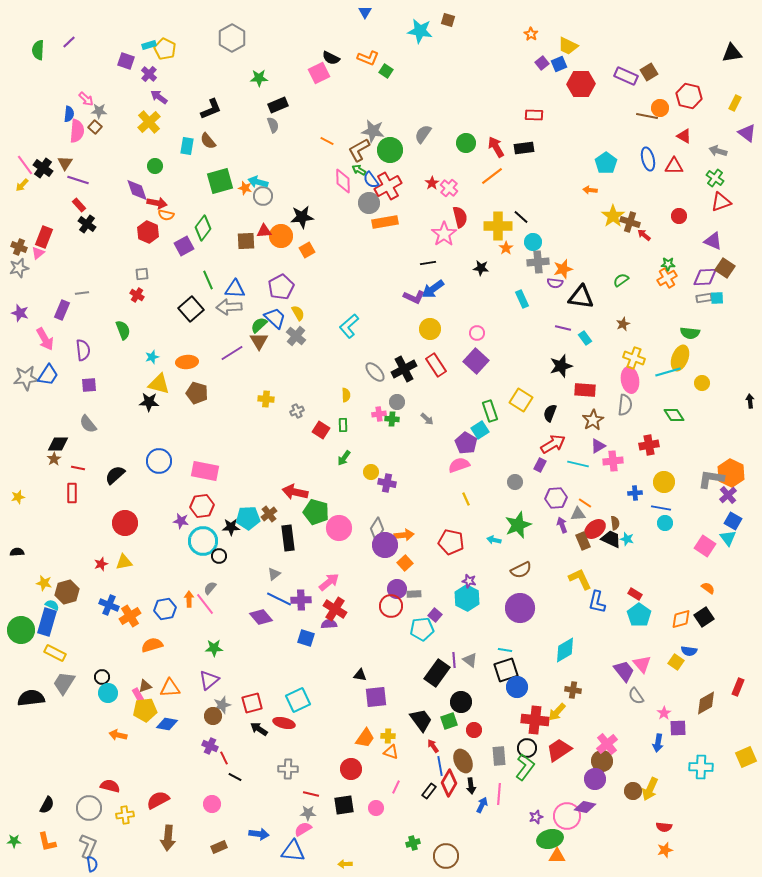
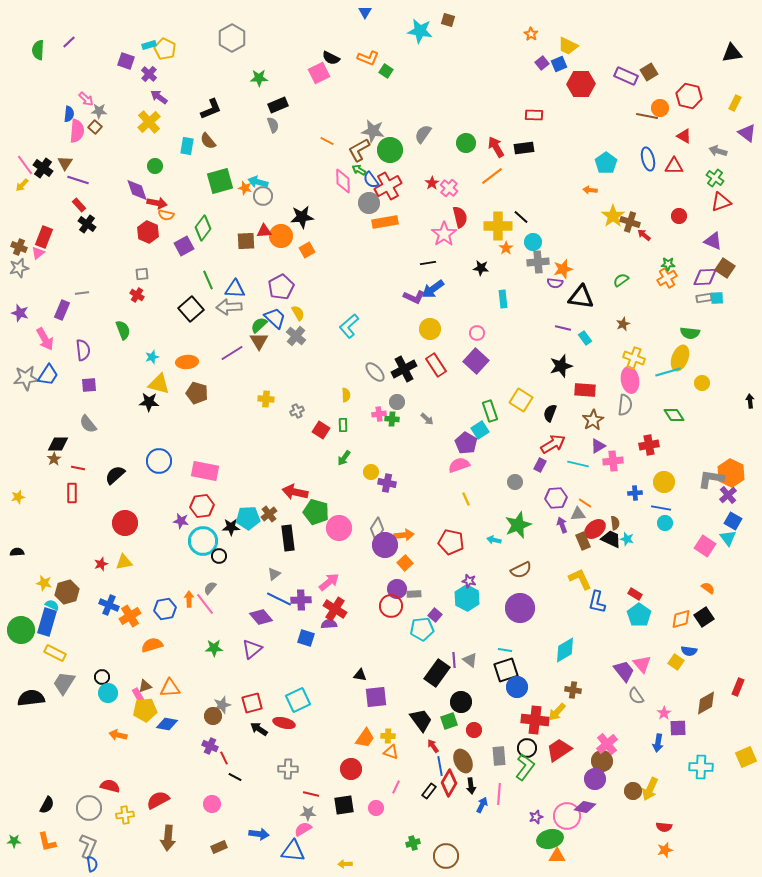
cyan rectangle at (522, 299): moved 19 px left; rotated 18 degrees clockwise
purple triangle at (209, 680): moved 43 px right, 31 px up
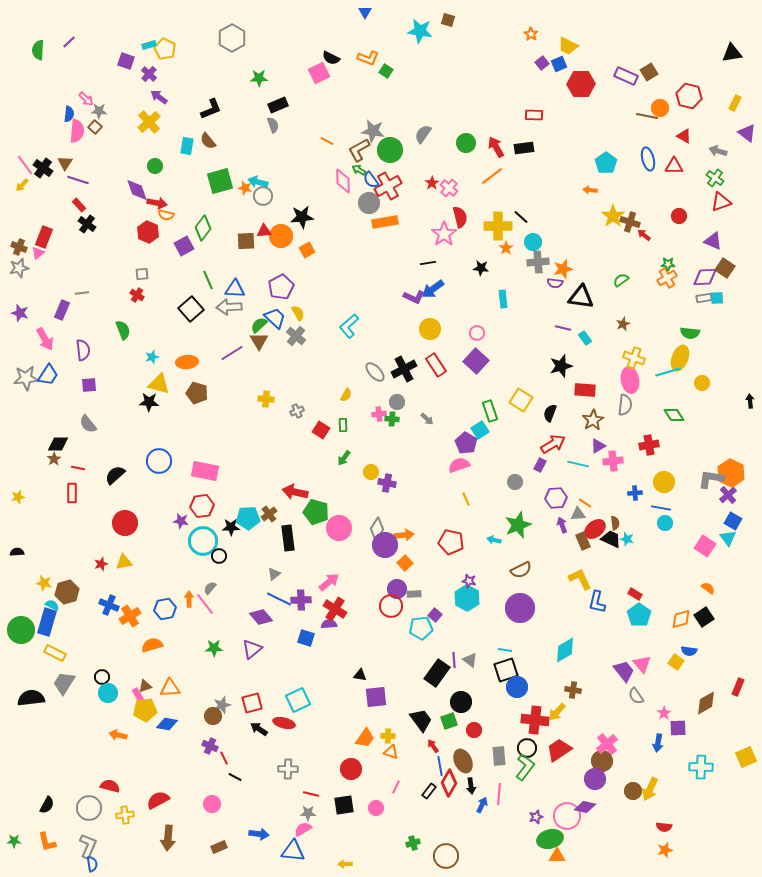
yellow semicircle at (346, 395): rotated 32 degrees clockwise
cyan pentagon at (422, 629): moved 1 px left, 1 px up
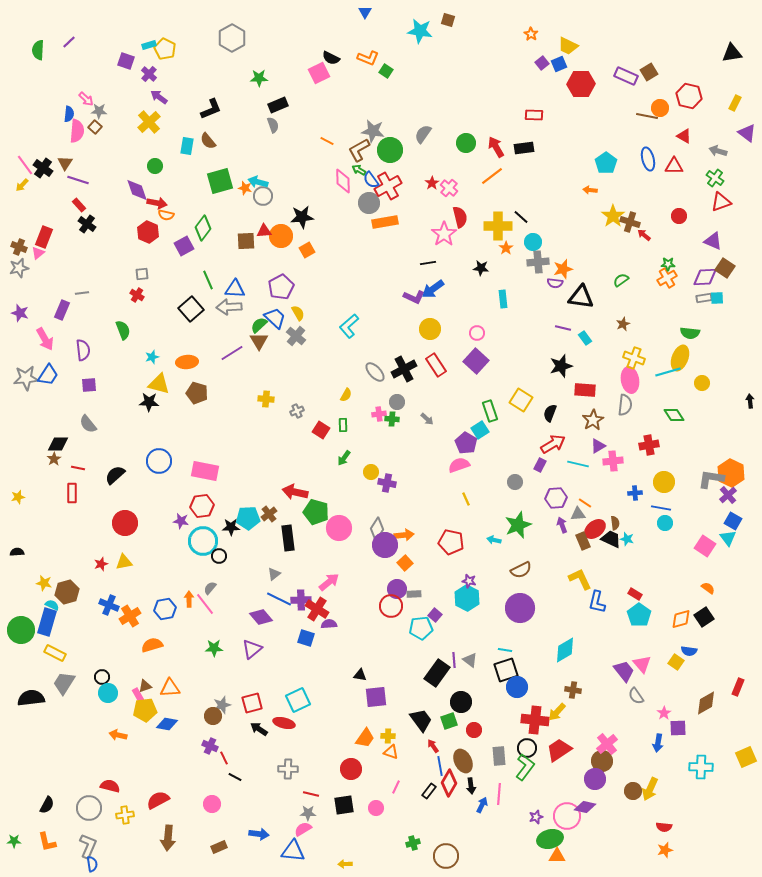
red cross at (335, 609): moved 18 px left
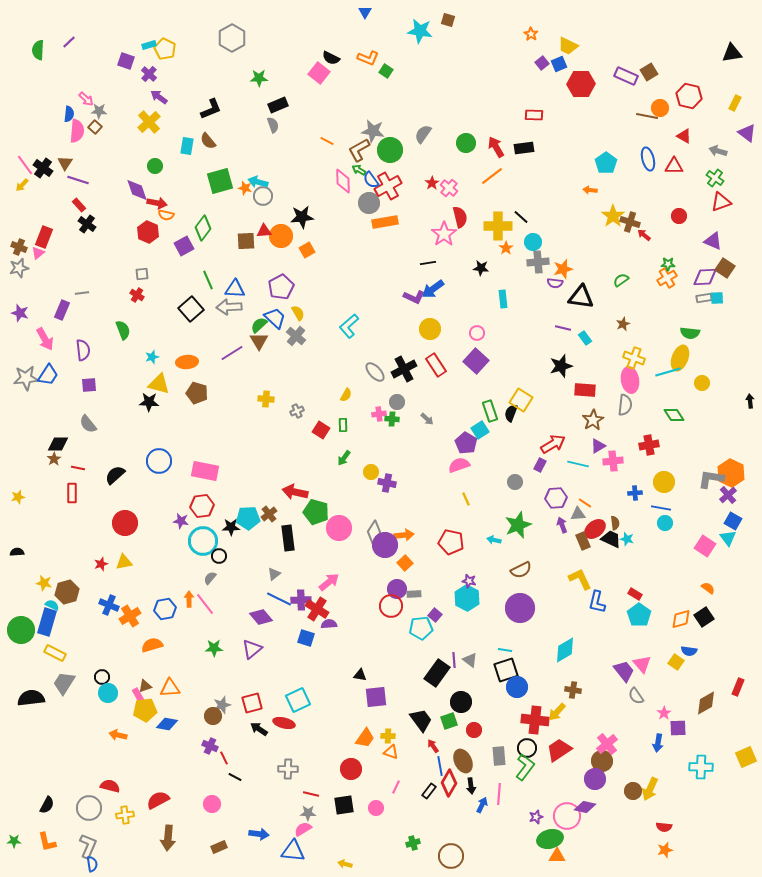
pink square at (319, 73): rotated 25 degrees counterclockwise
black semicircle at (550, 413): moved 39 px left
gray diamond at (377, 529): moved 3 px left, 3 px down
gray semicircle at (210, 588): moved 10 px up
brown circle at (446, 856): moved 5 px right
yellow arrow at (345, 864): rotated 16 degrees clockwise
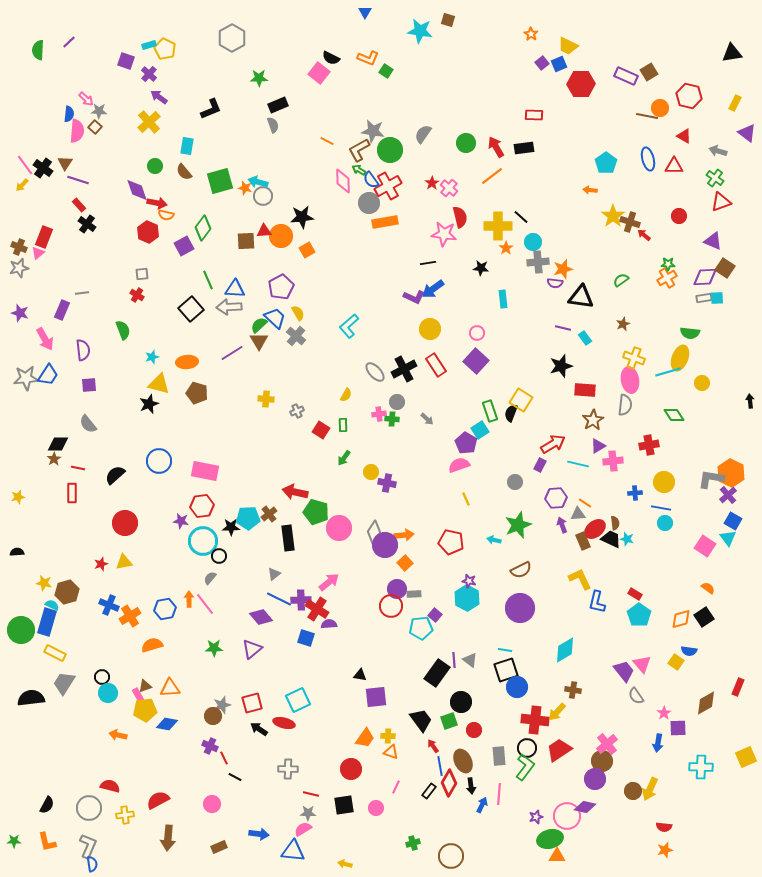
brown semicircle at (208, 141): moved 24 px left, 31 px down
pink star at (444, 234): rotated 30 degrees counterclockwise
black star at (149, 402): moved 2 px down; rotated 24 degrees counterclockwise
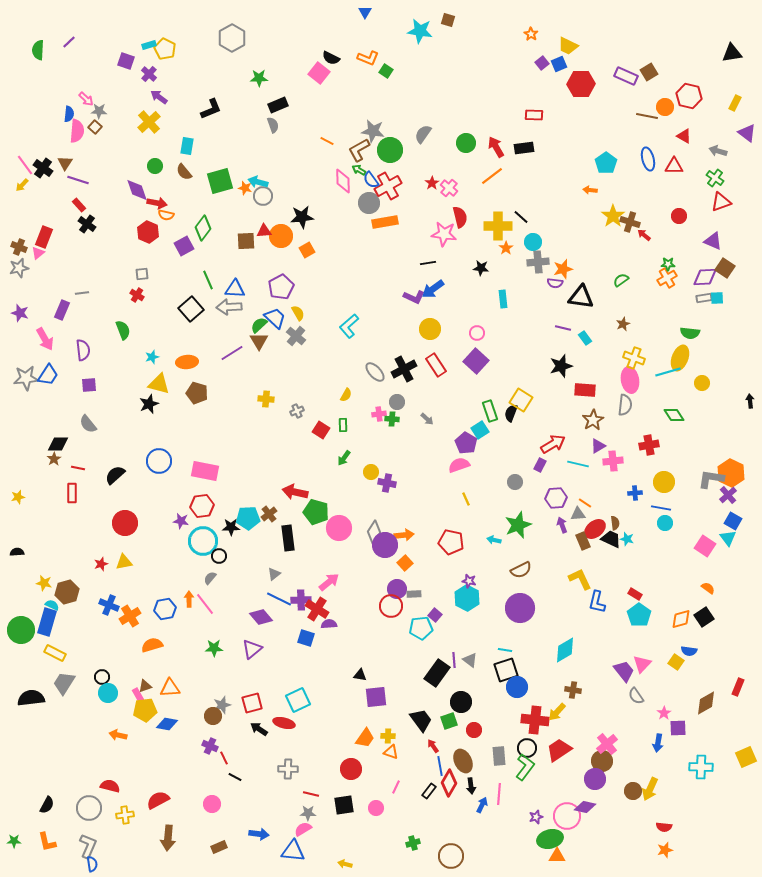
orange circle at (660, 108): moved 5 px right, 1 px up
pink triangle at (642, 664): rotated 24 degrees clockwise
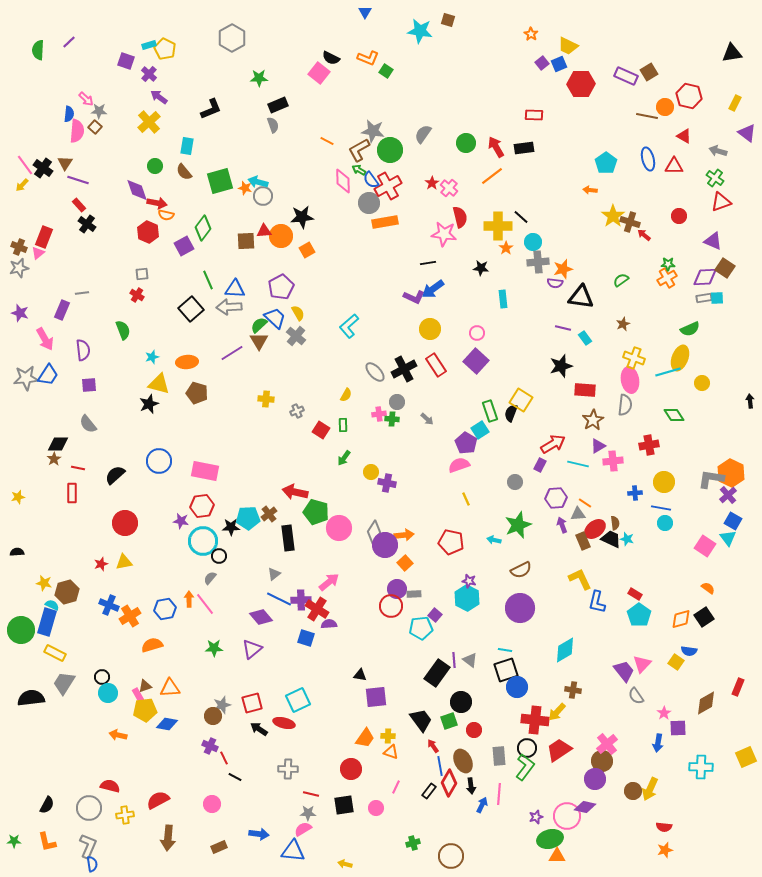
green semicircle at (690, 333): moved 4 px up; rotated 30 degrees counterclockwise
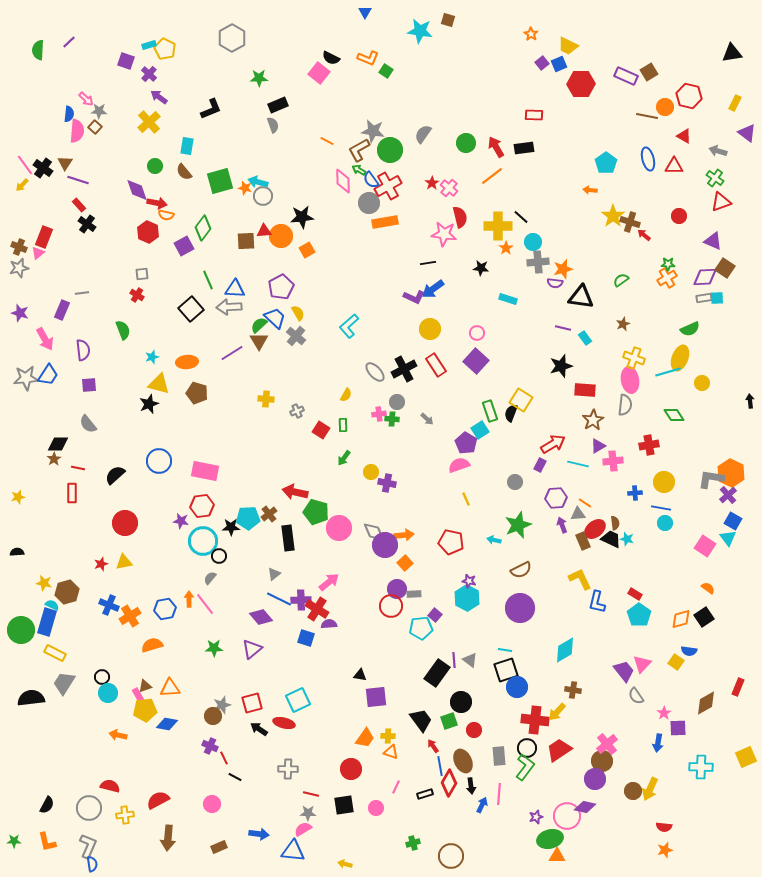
cyan rectangle at (503, 299): moved 5 px right; rotated 66 degrees counterclockwise
gray diamond at (374, 532): rotated 55 degrees counterclockwise
black rectangle at (429, 791): moved 4 px left, 3 px down; rotated 35 degrees clockwise
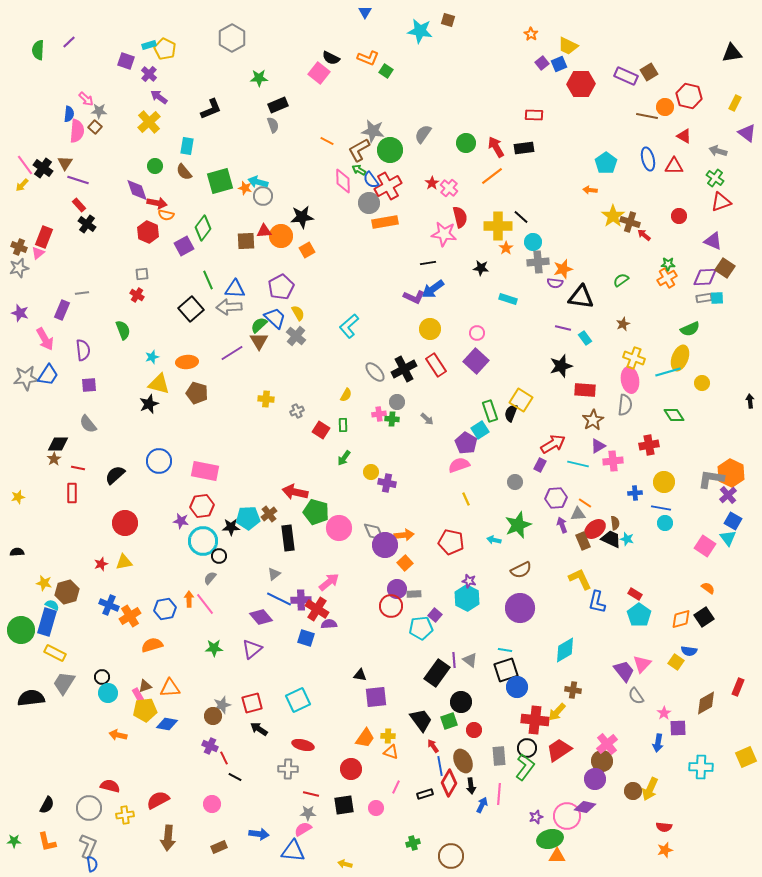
red ellipse at (284, 723): moved 19 px right, 22 px down
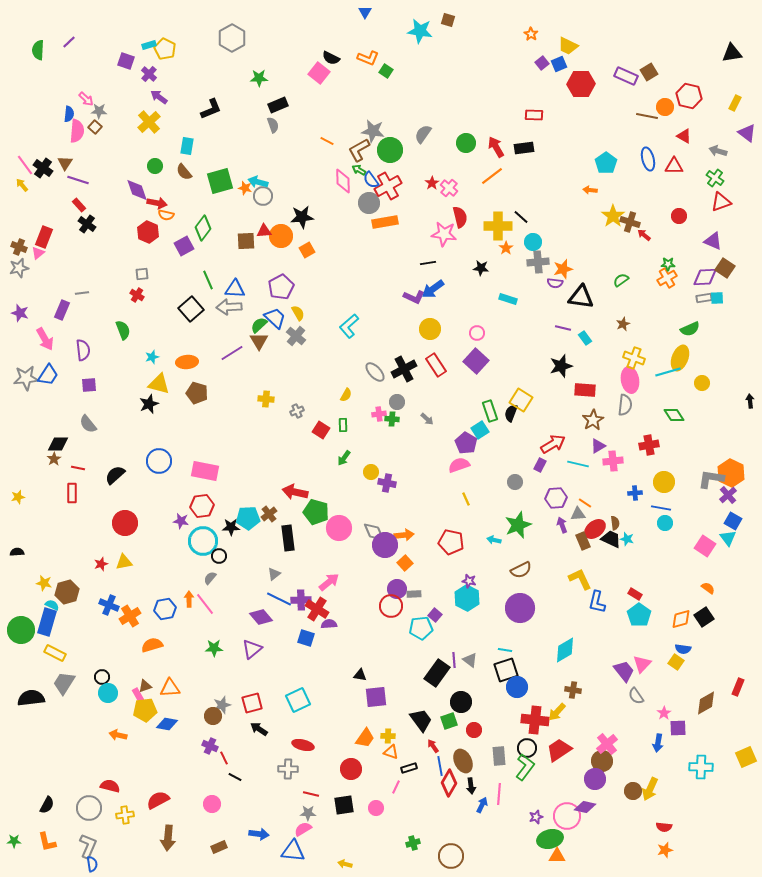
yellow arrow at (22, 185): rotated 96 degrees clockwise
blue semicircle at (689, 651): moved 6 px left, 2 px up
black rectangle at (425, 794): moved 16 px left, 26 px up
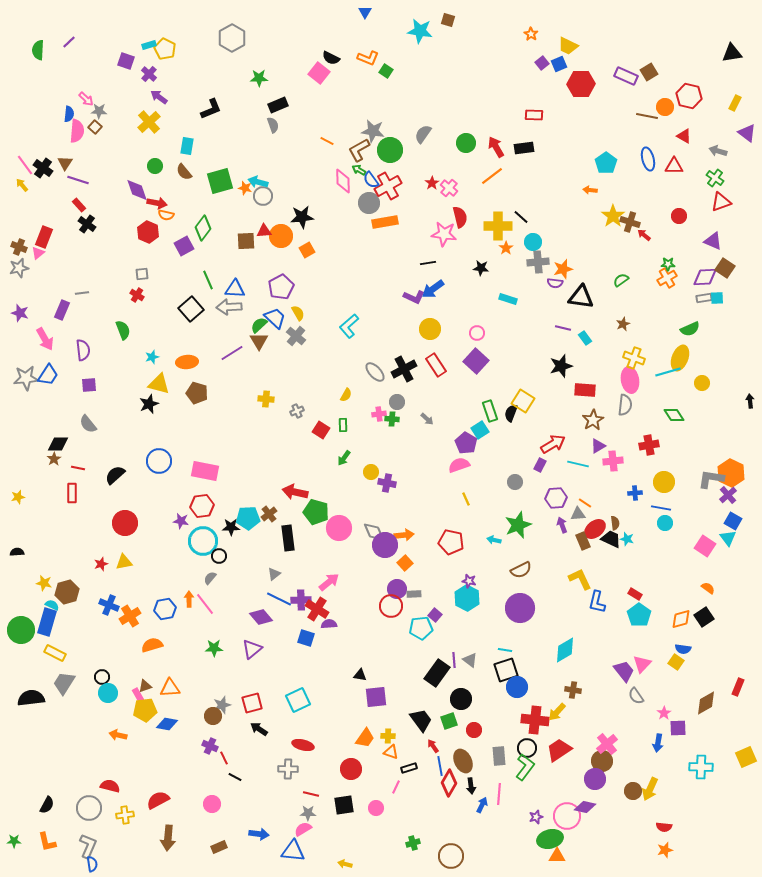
yellow square at (521, 400): moved 2 px right, 1 px down
black circle at (461, 702): moved 3 px up
